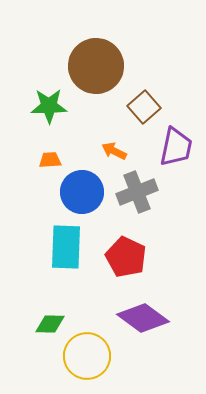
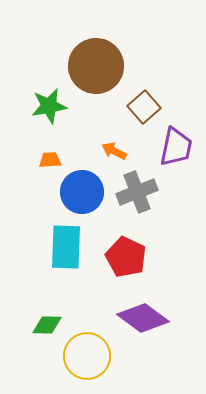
green star: rotated 9 degrees counterclockwise
green diamond: moved 3 px left, 1 px down
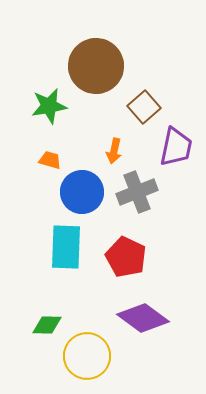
orange arrow: rotated 105 degrees counterclockwise
orange trapezoid: rotated 20 degrees clockwise
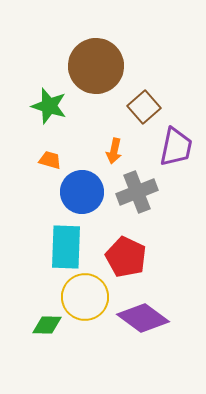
green star: rotated 27 degrees clockwise
yellow circle: moved 2 px left, 59 px up
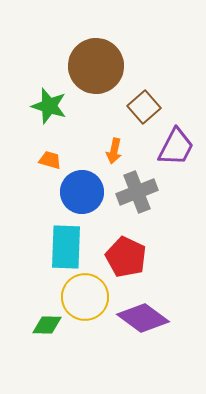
purple trapezoid: rotated 15 degrees clockwise
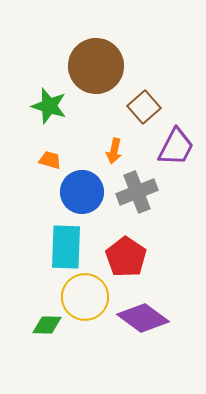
red pentagon: rotated 9 degrees clockwise
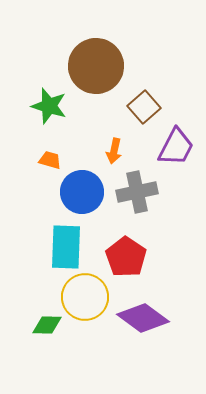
gray cross: rotated 9 degrees clockwise
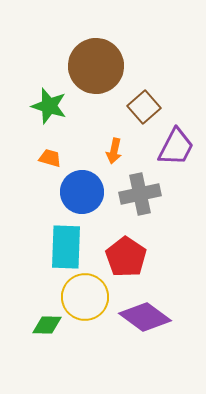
orange trapezoid: moved 2 px up
gray cross: moved 3 px right, 2 px down
purple diamond: moved 2 px right, 1 px up
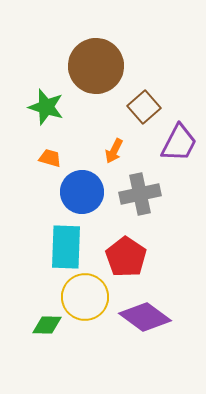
green star: moved 3 px left, 1 px down
purple trapezoid: moved 3 px right, 4 px up
orange arrow: rotated 15 degrees clockwise
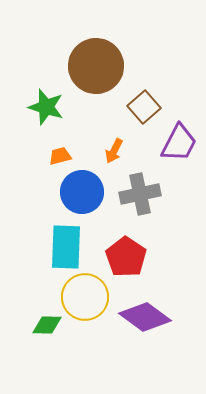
orange trapezoid: moved 10 px right, 2 px up; rotated 30 degrees counterclockwise
